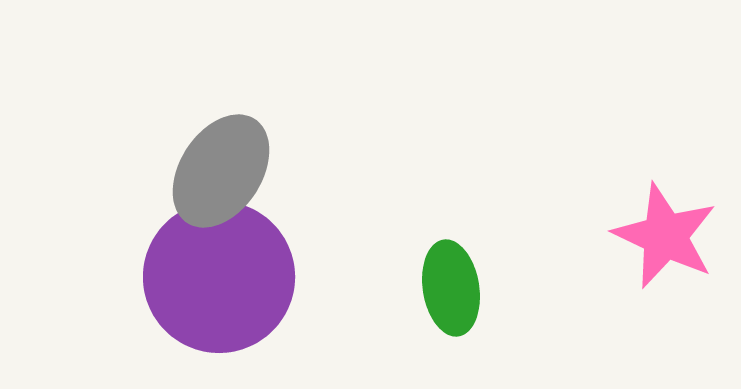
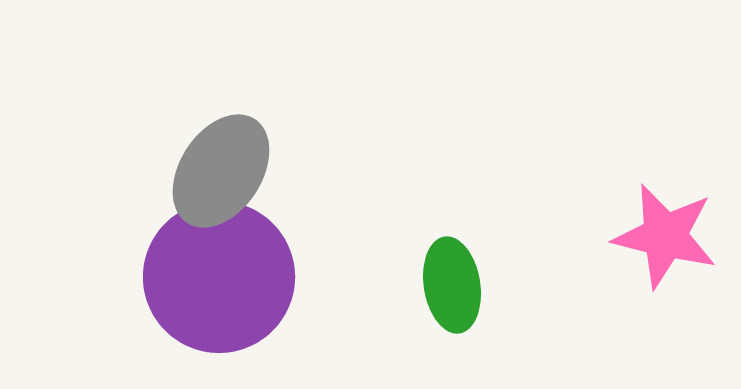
pink star: rotated 11 degrees counterclockwise
green ellipse: moved 1 px right, 3 px up
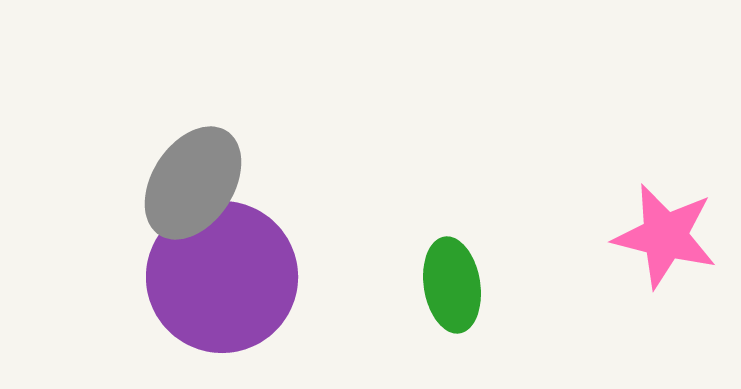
gray ellipse: moved 28 px left, 12 px down
purple circle: moved 3 px right
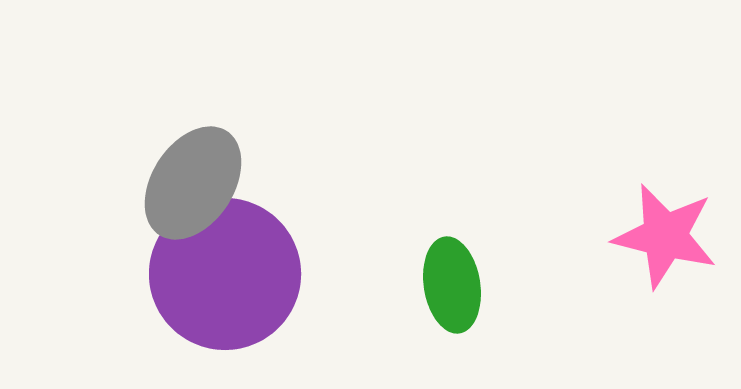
purple circle: moved 3 px right, 3 px up
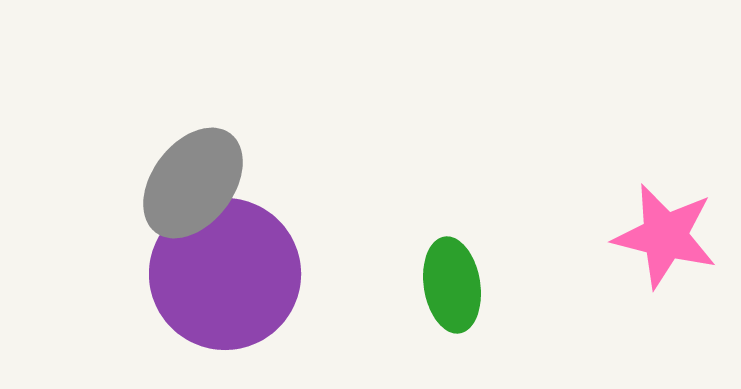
gray ellipse: rotated 4 degrees clockwise
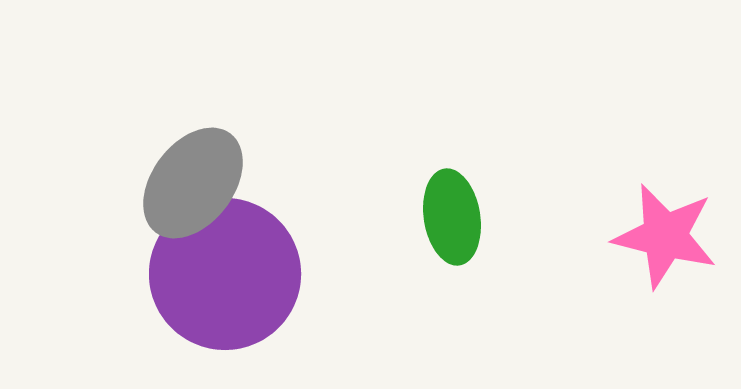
green ellipse: moved 68 px up
